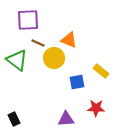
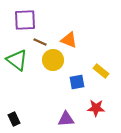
purple square: moved 3 px left
brown line: moved 2 px right, 1 px up
yellow circle: moved 1 px left, 2 px down
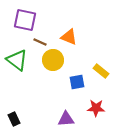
purple square: rotated 15 degrees clockwise
orange triangle: moved 3 px up
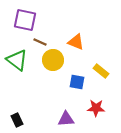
orange triangle: moved 7 px right, 5 px down
blue square: rotated 21 degrees clockwise
black rectangle: moved 3 px right, 1 px down
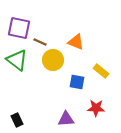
purple square: moved 6 px left, 8 px down
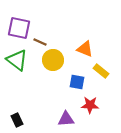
orange triangle: moved 9 px right, 7 px down
red star: moved 6 px left, 3 px up
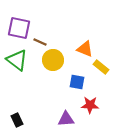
yellow rectangle: moved 4 px up
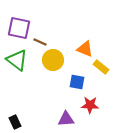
black rectangle: moved 2 px left, 2 px down
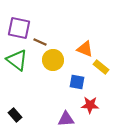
black rectangle: moved 7 px up; rotated 16 degrees counterclockwise
